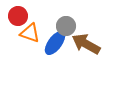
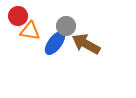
orange triangle: moved 2 px up; rotated 10 degrees counterclockwise
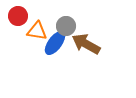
orange triangle: moved 7 px right
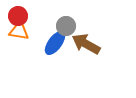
orange triangle: moved 18 px left
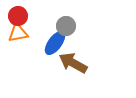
orange triangle: moved 1 px left, 2 px down; rotated 20 degrees counterclockwise
brown arrow: moved 13 px left, 19 px down
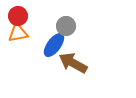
blue ellipse: moved 1 px left, 2 px down
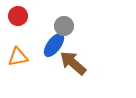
gray circle: moved 2 px left
orange triangle: moved 24 px down
brown arrow: rotated 12 degrees clockwise
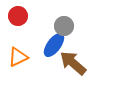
orange triangle: rotated 15 degrees counterclockwise
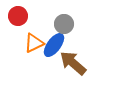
gray circle: moved 2 px up
orange triangle: moved 16 px right, 14 px up
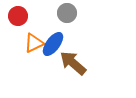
gray circle: moved 3 px right, 11 px up
blue ellipse: moved 1 px left, 1 px up
